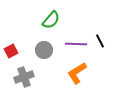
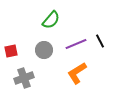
purple line: rotated 25 degrees counterclockwise
red square: rotated 16 degrees clockwise
gray cross: moved 1 px down
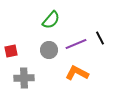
black line: moved 3 px up
gray circle: moved 5 px right
orange L-shape: rotated 60 degrees clockwise
gray cross: rotated 18 degrees clockwise
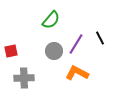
purple line: rotated 35 degrees counterclockwise
gray circle: moved 5 px right, 1 px down
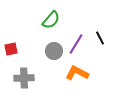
red square: moved 2 px up
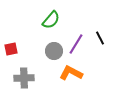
orange L-shape: moved 6 px left
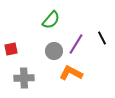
black line: moved 2 px right
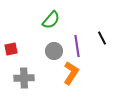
purple line: moved 1 px right, 2 px down; rotated 40 degrees counterclockwise
orange L-shape: rotated 95 degrees clockwise
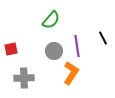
black line: moved 1 px right
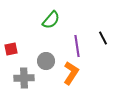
gray circle: moved 8 px left, 10 px down
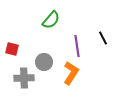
red square: moved 1 px right; rotated 24 degrees clockwise
gray circle: moved 2 px left, 1 px down
